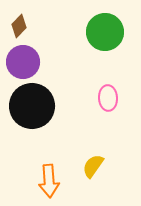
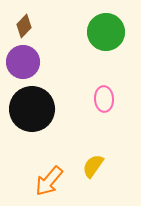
brown diamond: moved 5 px right
green circle: moved 1 px right
pink ellipse: moved 4 px left, 1 px down
black circle: moved 3 px down
orange arrow: rotated 44 degrees clockwise
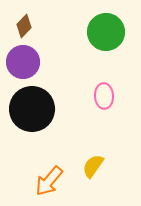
pink ellipse: moved 3 px up
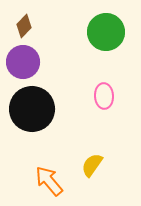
yellow semicircle: moved 1 px left, 1 px up
orange arrow: rotated 100 degrees clockwise
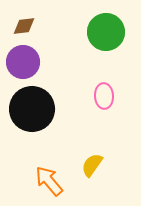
brown diamond: rotated 40 degrees clockwise
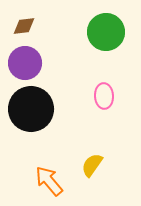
purple circle: moved 2 px right, 1 px down
black circle: moved 1 px left
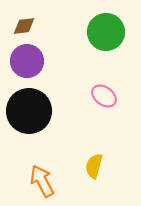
purple circle: moved 2 px right, 2 px up
pink ellipse: rotated 50 degrees counterclockwise
black circle: moved 2 px left, 2 px down
yellow semicircle: moved 2 px right, 1 px down; rotated 20 degrees counterclockwise
orange arrow: moved 7 px left; rotated 12 degrees clockwise
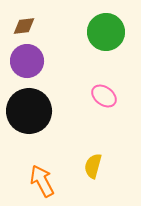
yellow semicircle: moved 1 px left
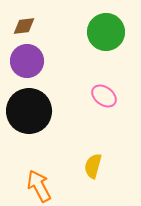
orange arrow: moved 3 px left, 5 px down
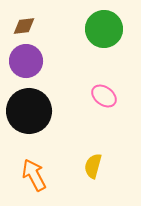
green circle: moved 2 px left, 3 px up
purple circle: moved 1 px left
orange arrow: moved 5 px left, 11 px up
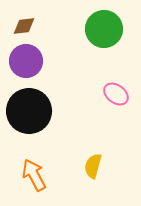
pink ellipse: moved 12 px right, 2 px up
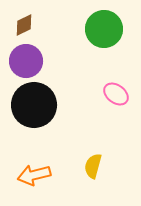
brown diamond: moved 1 px up; rotated 20 degrees counterclockwise
black circle: moved 5 px right, 6 px up
orange arrow: rotated 76 degrees counterclockwise
